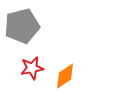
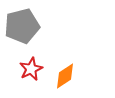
red star: moved 1 px left, 1 px down; rotated 15 degrees counterclockwise
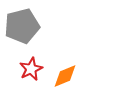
orange diamond: rotated 12 degrees clockwise
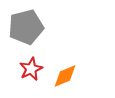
gray pentagon: moved 4 px right, 1 px down
